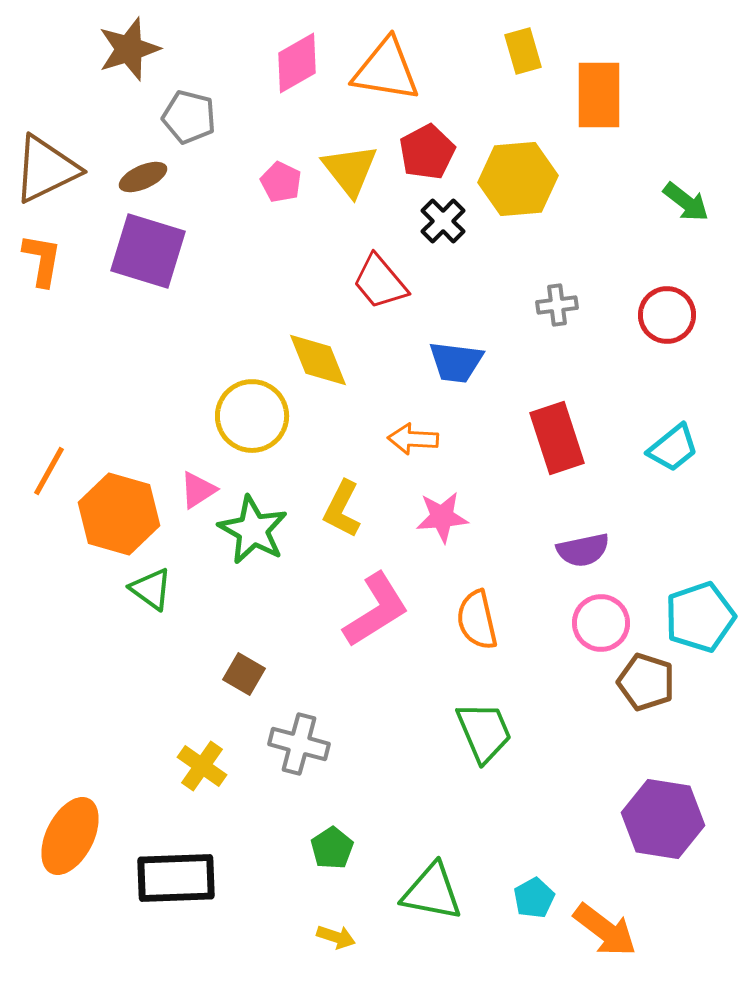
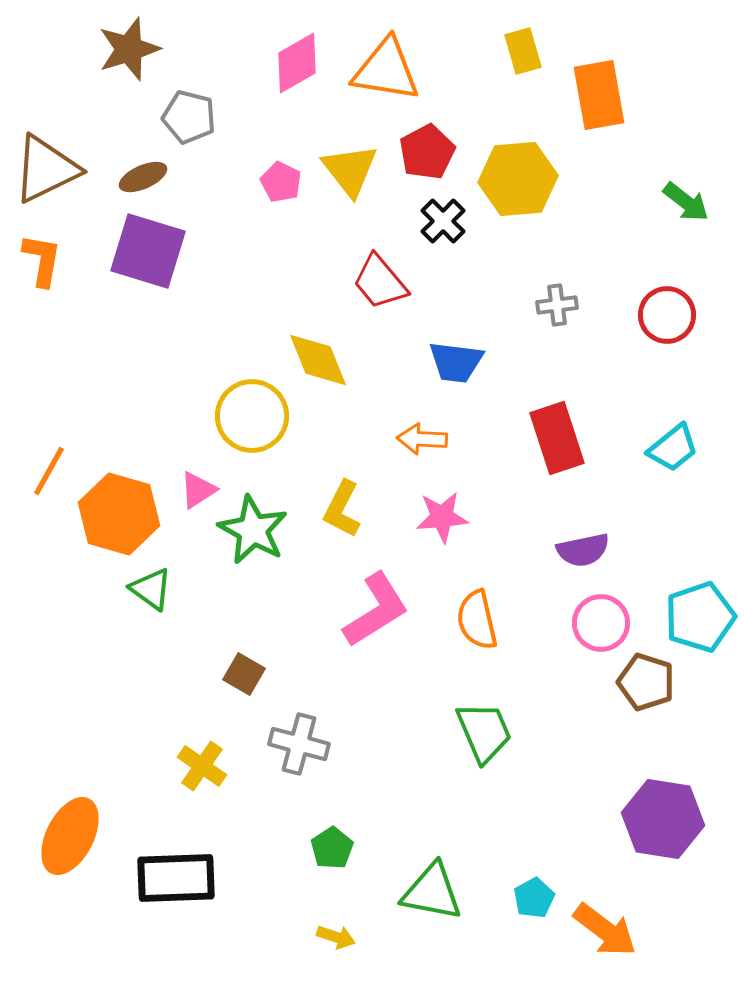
orange rectangle at (599, 95): rotated 10 degrees counterclockwise
orange arrow at (413, 439): moved 9 px right
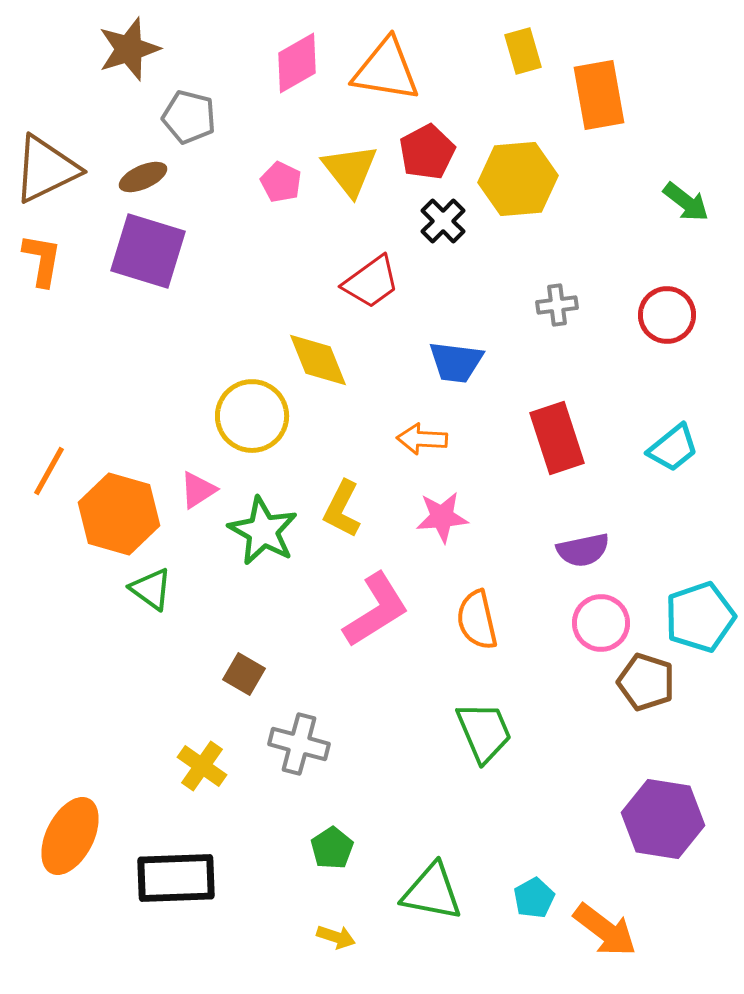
red trapezoid at (380, 282): moved 9 px left; rotated 86 degrees counterclockwise
green star at (253, 530): moved 10 px right, 1 px down
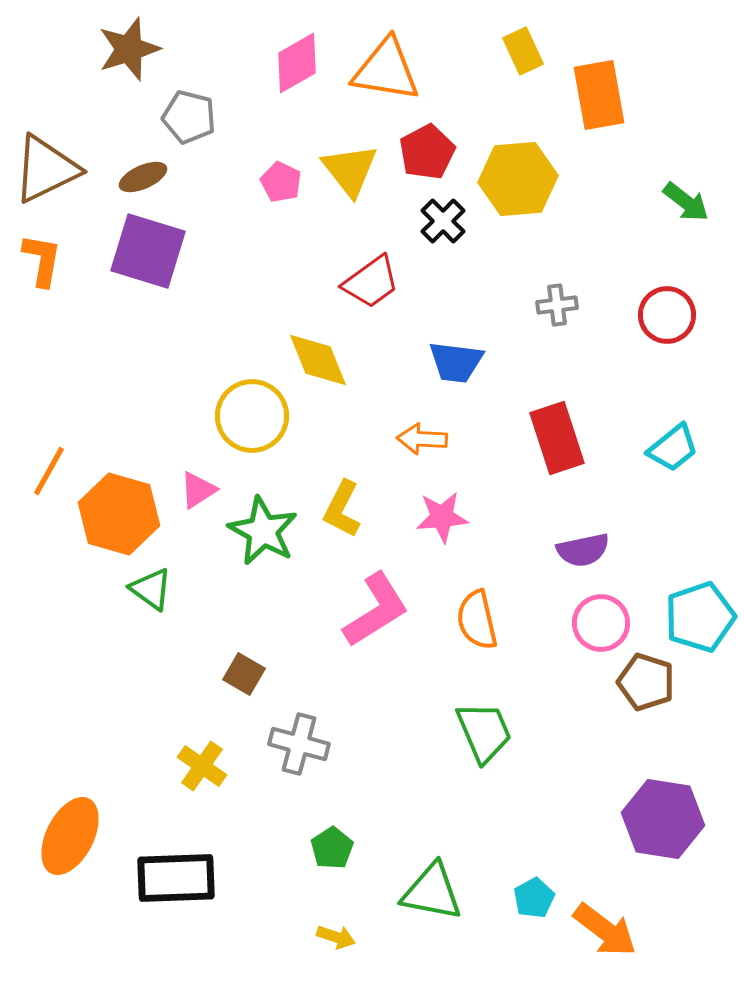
yellow rectangle at (523, 51): rotated 9 degrees counterclockwise
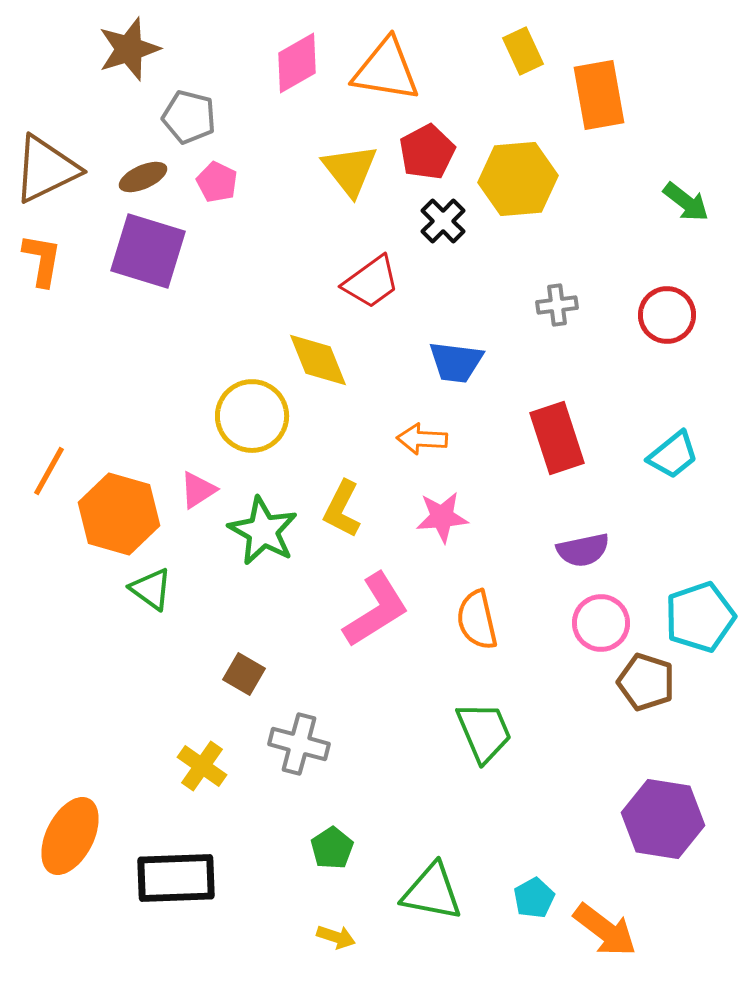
pink pentagon at (281, 182): moved 64 px left
cyan trapezoid at (673, 448): moved 7 px down
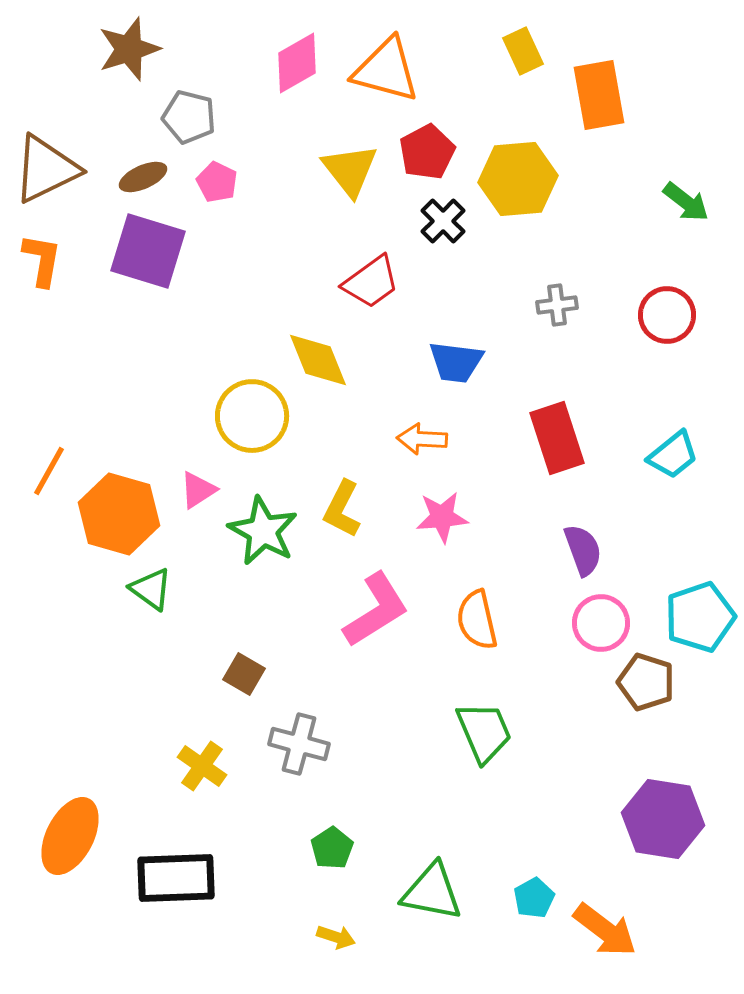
orange triangle at (386, 70): rotated 6 degrees clockwise
purple semicircle at (583, 550): rotated 98 degrees counterclockwise
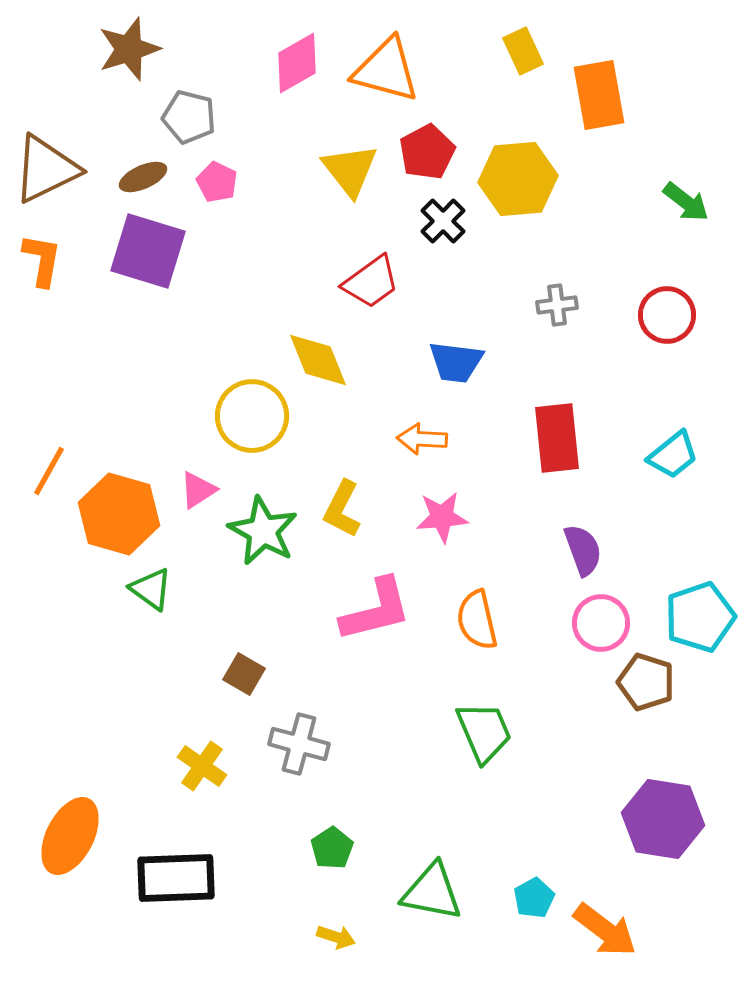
red rectangle at (557, 438): rotated 12 degrees clockwise
pink L-shape at (376, 610): rotated 18 degrees clockwise
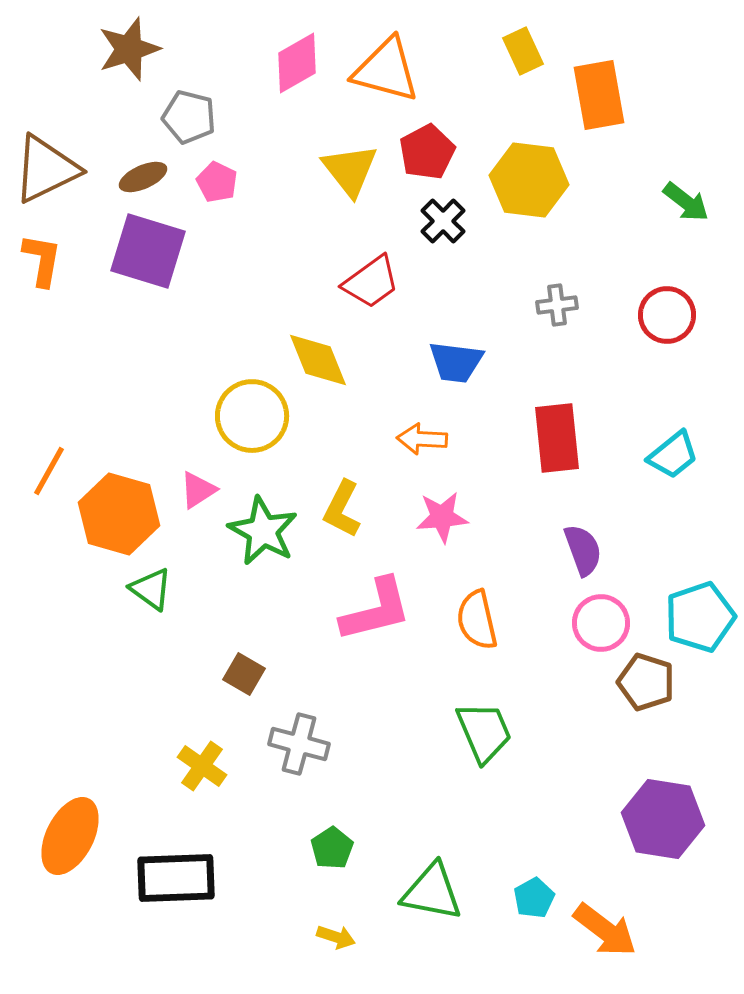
yellow hexagon at (518, 179): moved 11 px right, 1 px down; rotated 12 degrees clockwise
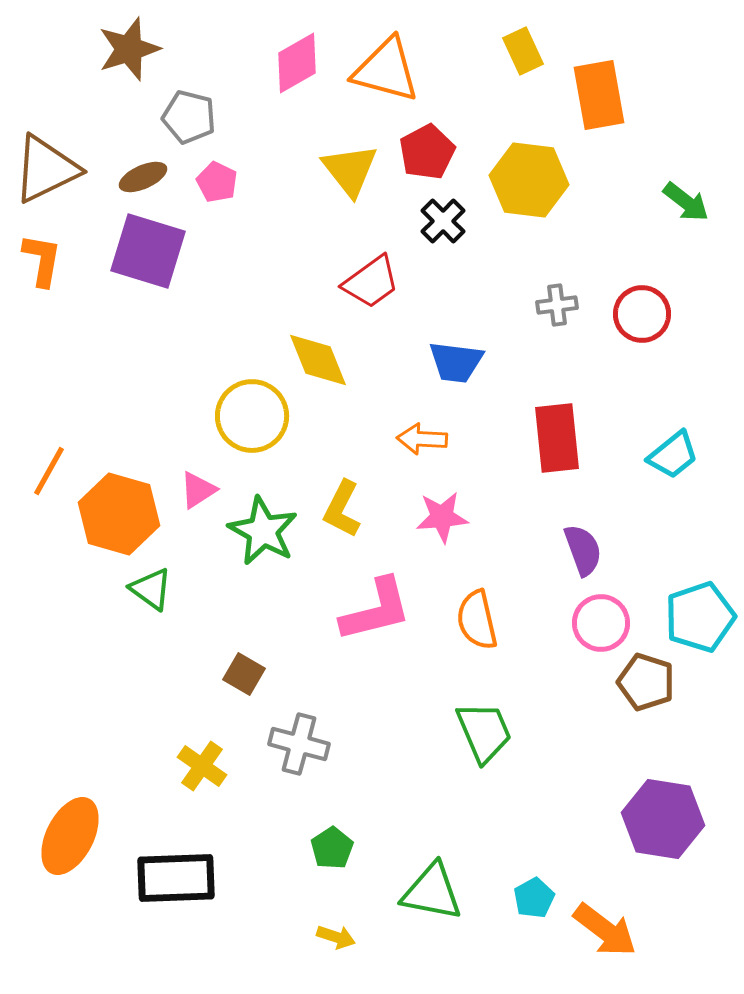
red circle at (667, 315): moved 25 px left, 1 px up
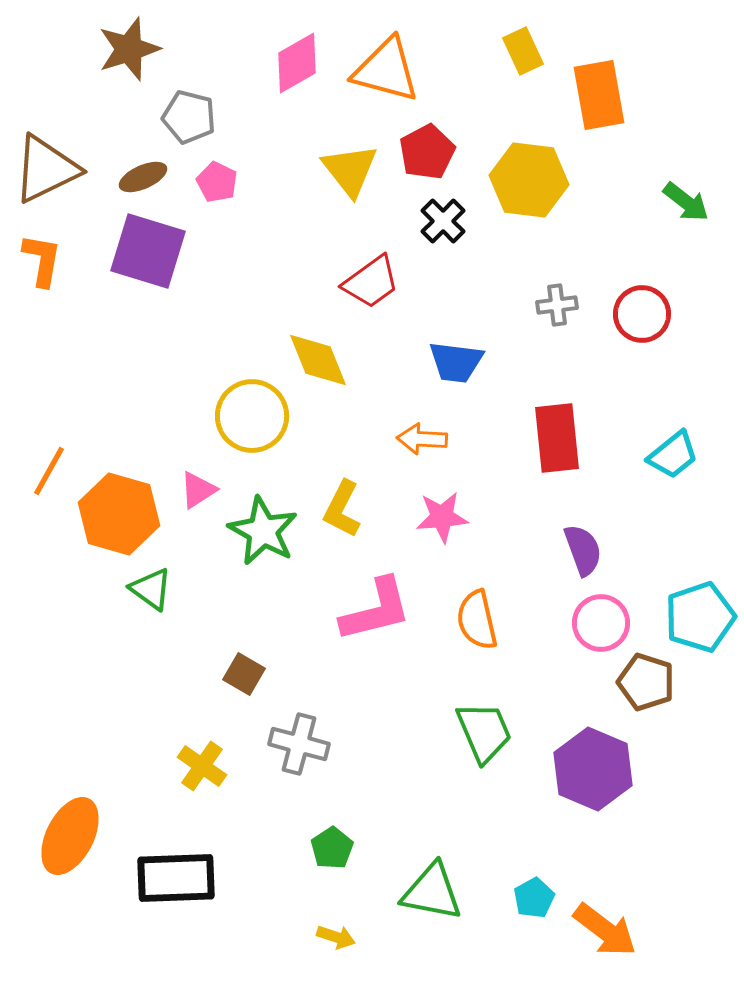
purple hexagon at (663, 819): moved 70 px left, 50 px up; rotated 14 degrees clockwise
